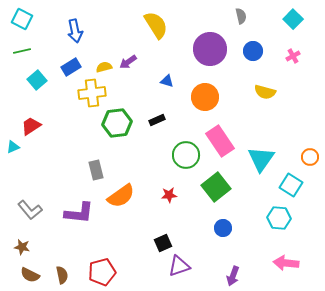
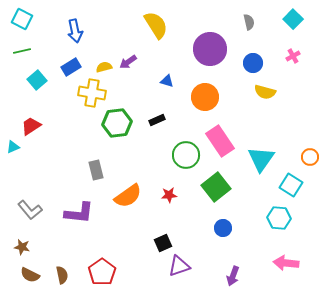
gray semicircle at (241, 16): moved 8 px right, 6 px down
blue circle at (253, 51): moved 12 px down
yellow cross at (92, 93): rotated 16 degrees clockwise
orange semicircle at (121, 196): moved 7 px right
red pentagon at (102, 272): rotated 20 degrees counterclockwise
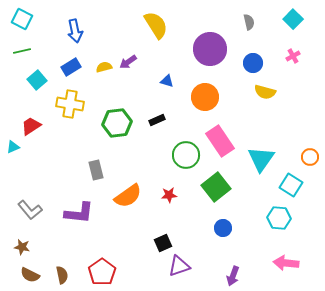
yellow cross at (92, 93): moved 22 px left, 11 px down
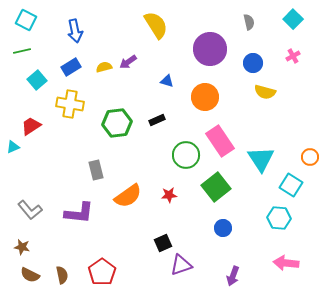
cyan square at (22, 19): moved 4 px right, 1 px down
cyan triangle at (261, 159): rotated 8 degrees counterclockwise
purple triangle at (179, 266): moved 2 px right, 1 px up
